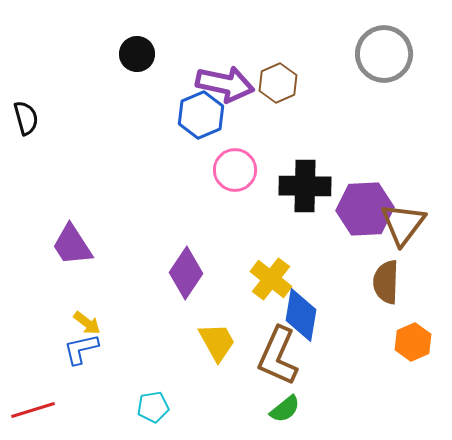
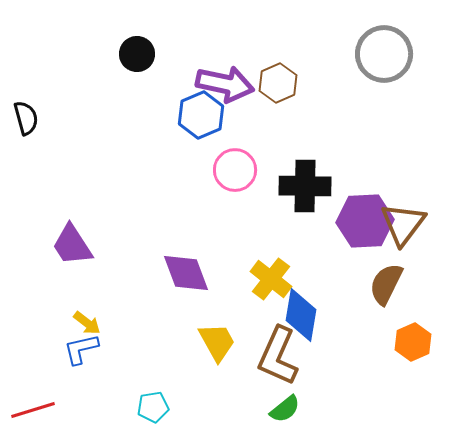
purple hexagon: moved 12 px down
purple diamond: rotated 54 degrees counterclockwise
brown semicircle: moved 2 px down; rotated 24 degrees clockwise
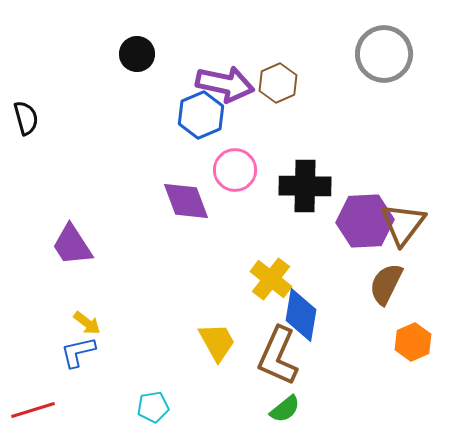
purple diamond: moved 72 px up
blue L-shape: moved 3 px left, 3 px down
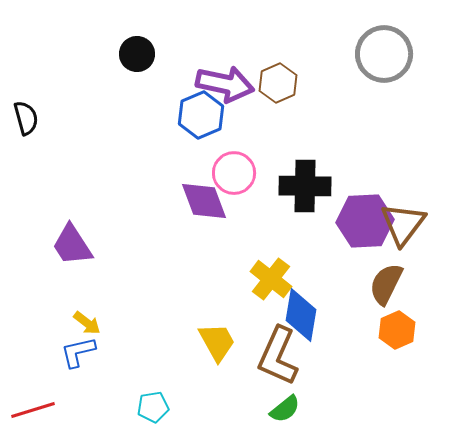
pink circle: moved 1 px left, 3 px down
purple diamond: moved 18 px right
orange hexagon: moved 16 px left, 12 px up
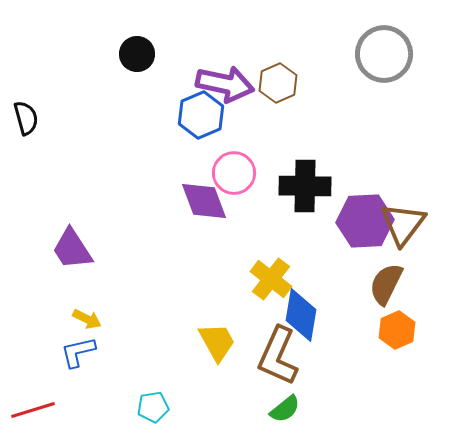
purple trapezoid: moved 4 px down
yellow arrow: moved 4 px up; rotated 12 degrees counterclockwise
